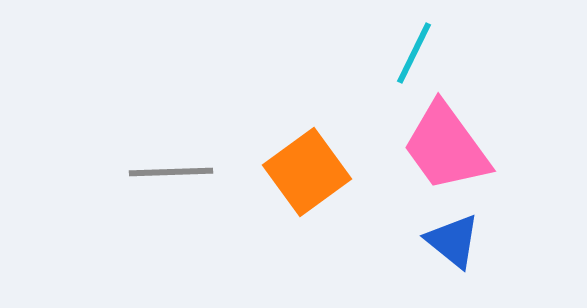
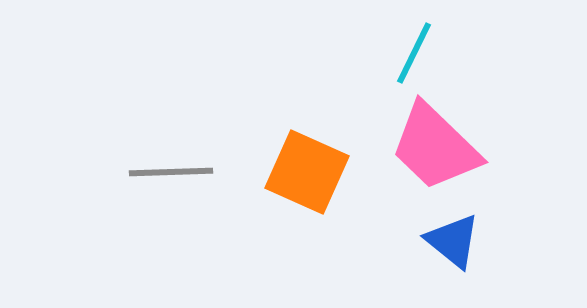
pink trapezoid: moved 11 px left; rotated 10 degrees counterclockwise
orange square: rotated 30 degrees counterclockwise
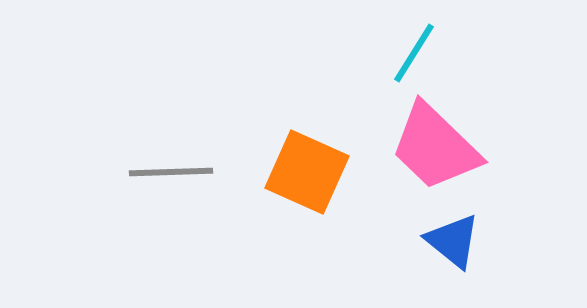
cyan line: rotated 6 degrees clockwise
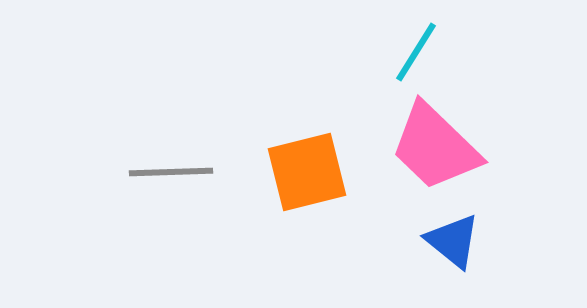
cyan line: moved 2 px right, 1 px up
orange square: rotated 38 degrees counterclockwise
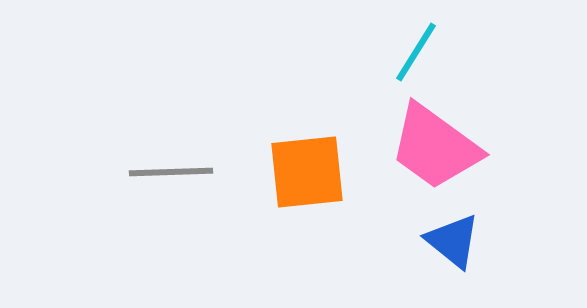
pink trapezoid: rotated 8 degrees counterclockwise
orange square: rotated 8 degrees clockwise
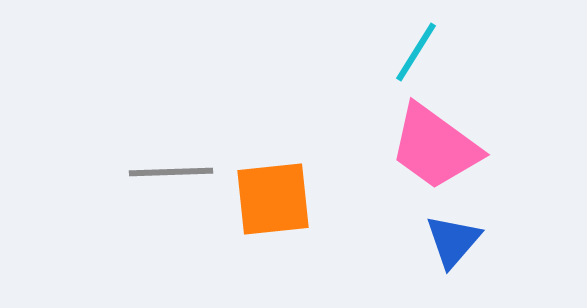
orange square: moved 34 px left, 27 px down
blue triangle: rotated 32 degrees clockwise
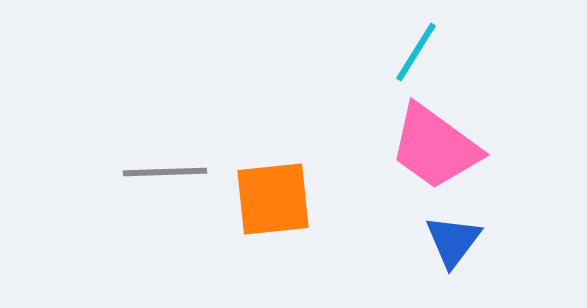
gray line: moved 6 px left
blue triangle: rotated 4 degrees counterclockwise
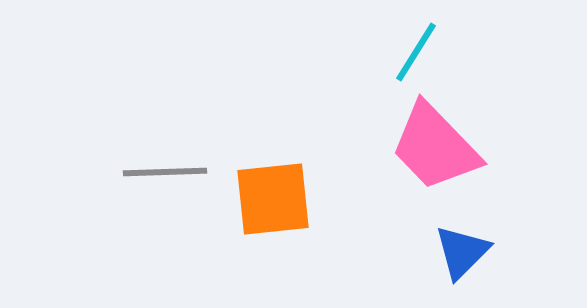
pink trapezoid: rotated 10 degrees clockwise
blue triangle: moved 9 px right, 11 px down; rotated 8 degrees clockwise
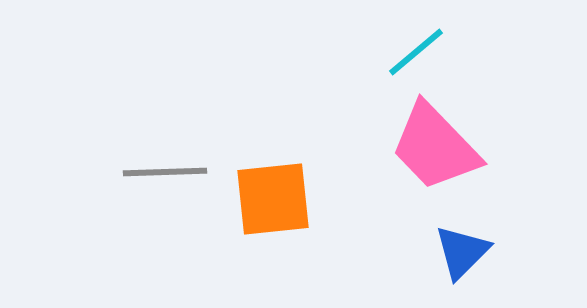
cyan line: rotated 18 degrees clockwise
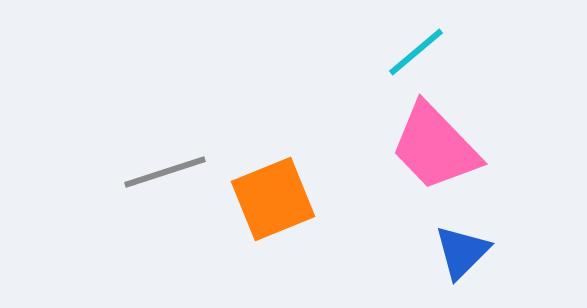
gray line: rotated 16 degrees counterclockwise
orange square: rotated 16 degrees counterclockwise
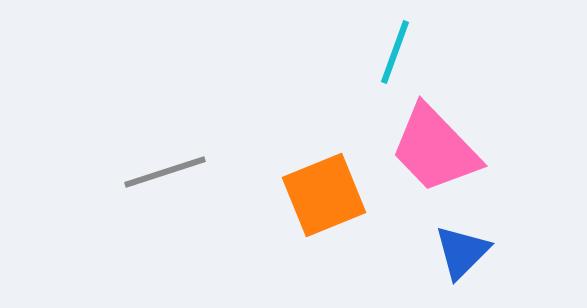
cyan line: moved 21 px left; rotated 30 degrees counterclockwise
pink trapezoid: moved 2 px down
orange square: moved 51 px right, 4 px up
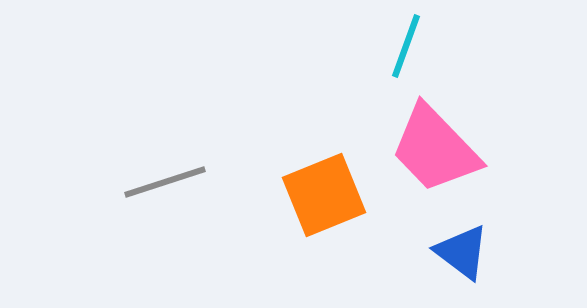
cyan line: moved 11 px right, 6 px up
gray line: moved 10 px down
blue triangle: rotated 38 degrees counterclockwise
